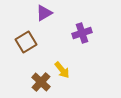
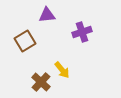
purple triangle: moved 3 px right, 2 px down; rotated 24 degrees clockwise
purple cross: moved 1 px up
brown square: moved 1 px left, 1 px up
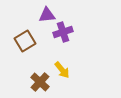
purple cross: moved 19 px left
brown cross: moved 1 px left
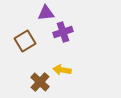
purple triangle: moved 1 px left, 2 px up
yellow arrow: rotated 138 degrees clockwise
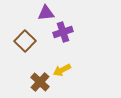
brown square: rotated 15 degrees counterclockwise
yellow arrow: rotated 36 degrees counterclockwise
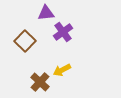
purple cross: rotated 18 degrees counterclockwise
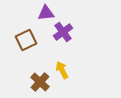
brown square: moved 1 px right, 1 px up; rotated 20 degrees clockwise
yellow arrow: rotated 90 degrees clockwise
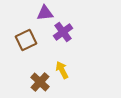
purple triangle: moved 1 px left
